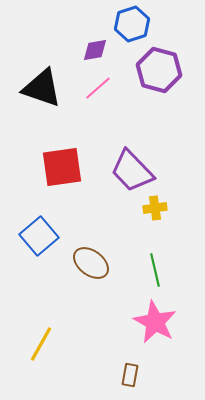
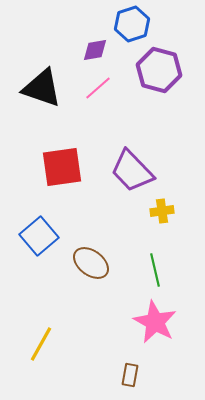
yellow cross: moved 7 px right, 3 px down
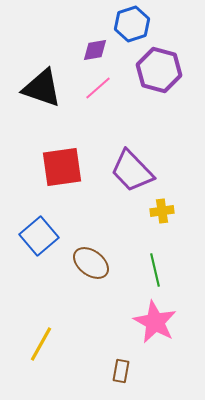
brown rectangle: moved 9 px left, 4 px up
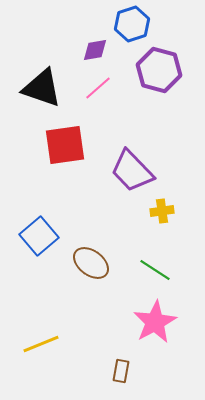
red square: moved 3 px right, 22 px up
green line: rotated 44 degrees counterclockwise
pink star: rotated 15 degrees clockwise
yellow line: rotated 39 degrees clockwise
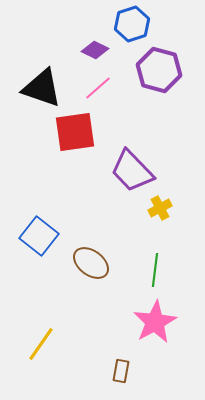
purple diamond: rotated 36 degrees clockwise
red square: moved 10 px right, 13 px up
yellow cross: moved 2 px left, 3 px up; rotated 20 degrees counterclockwise
blue square: rotated 12 degrees counterclockwise
green line: rotated 64 degrees clockwise
yellow line: rotated 33 degrees counterclockwise
